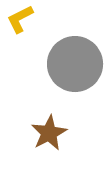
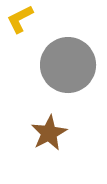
gray circle: moved 7 px left, 1 px down
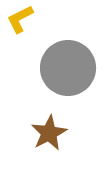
gray circle: moved 3 px down
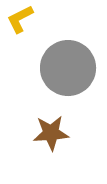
brown star: moved 2 px right; rotated 24 degrees clockwise
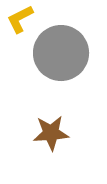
gray circle: moved 7 px left, 15 px up
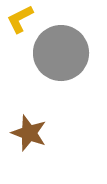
brown star: moved 22 px left; rotated 24 degrees clockwise
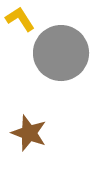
yellow L-shape: rotated 84 degrees clockwise
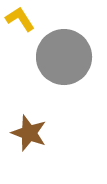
gray circle: moved 3 px right, 4 px down
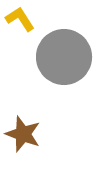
brown star: moved 6 px left, 1 px down
